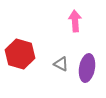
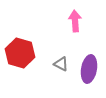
red hexagon: moved 1 px up
purple ellipse: moved 2 px right, 1 px down
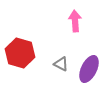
purple ellipse: rotated 16 degrees clockwise
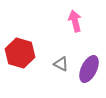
pink arrow: rotated 10 degrees counterclockwise
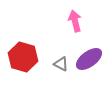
red hexagon: moved 3 px right, 4 px down
purple ellipse: moved 10 px up; rotated 28 degrees clockwise
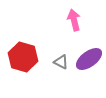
pink arrow: moved 1 px left, 1 px up
gray triangle: moved 2 px up
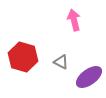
purple ellipse: moved 18 px down
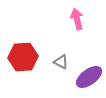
pink arrow: moved 3 px right, 1 px up
red hexagon: rotated 20 degrees counterclockwise
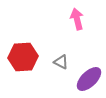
purple ellipse: moved 2 px down; rotated 8 degrees counterclockwise
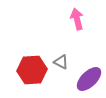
red hexagon: moved 9 px right, 13 px down
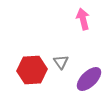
pink arrow: moved 6 px right
gray triangle: rotated 28 degrees clockwise
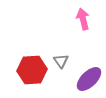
gray triangle: moved 1 px up
